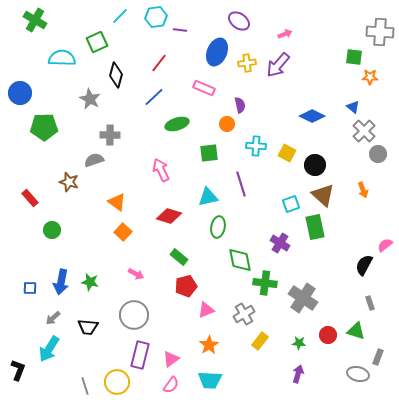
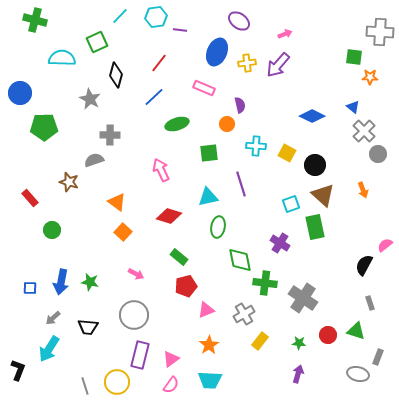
green cross at (35, 20): rotated 15 degrees counterclockwise
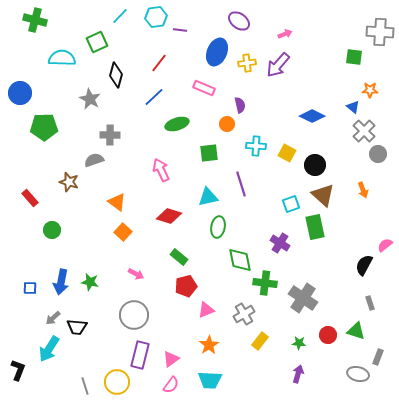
orange star at (370, 77): moved 13 px down
black trapezoid at (88, 327): moved 11 px left
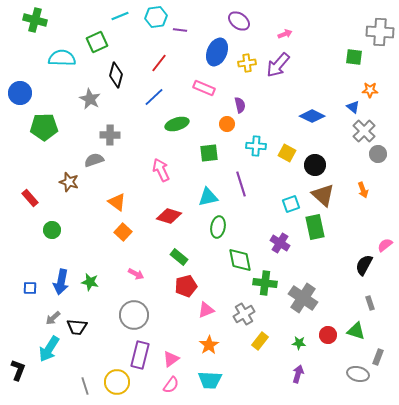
cyan line at (120, 16): rotated 24 degrees clockwise
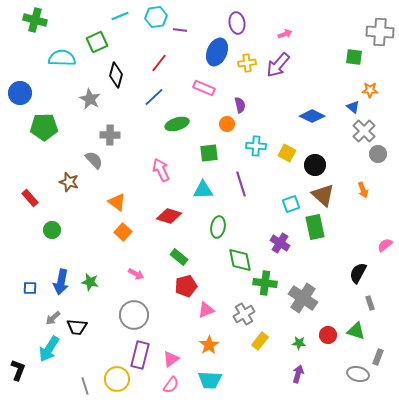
purple ellipse at (239, 21): moved 2 px left, 2 px down; rotated 45 degrees clockwise
gray semicircle at (94, 160): rotated 66 degrees clockwise
cyan triangle at (208, 197): moved 5 px left, 7 px up; rotated 10 degrees clockwise
black semicircle at (364, 265): moved 6 px left, 8 px down
yellow circle at (117, 382): moved 3 px up
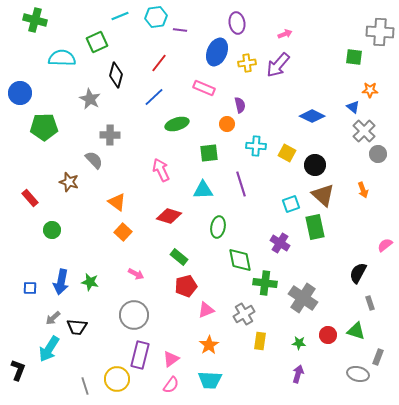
yellow rectangle at (260, 341): rotated 30 degrees counterclockwise
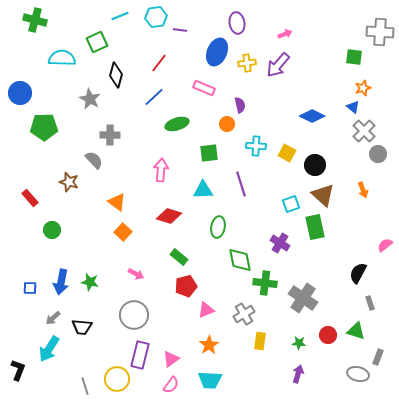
orange star at (370, 90): moved 7 px left, 2 px up; rotated 21 degrees counterclockwise
pink arrow at (161, 170): rotated 30 degrees clockwise
black trapezoid at (77, 327): moved 5 px right
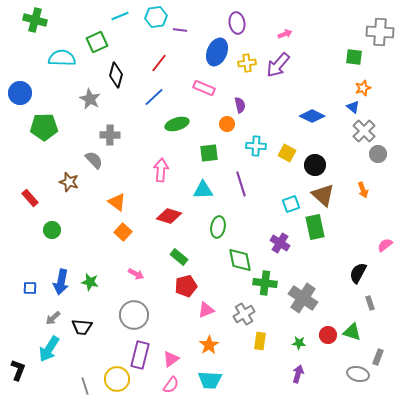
green triangle at (356, 331): moved 4 px left, 1 px down
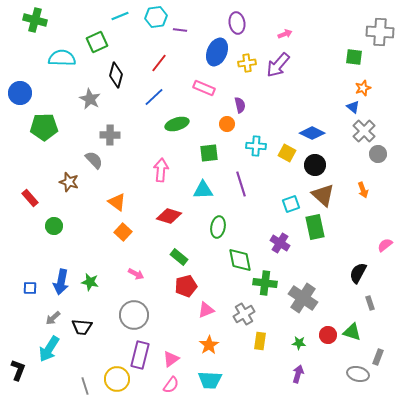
blue diamond at (312, 116): moved 17 px down
green circle at (52, 230): moved 2 px right, 4 px up
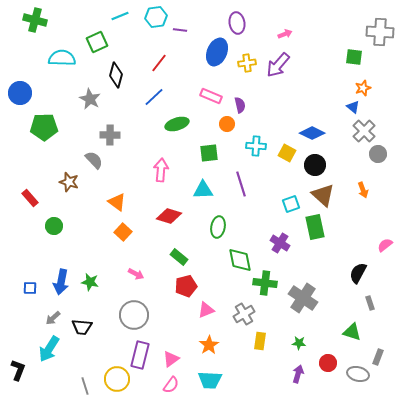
pink rectangle at (204, 88): moved 7 px right, 8 px down
red circle at (328, 335): moved 28 px down
